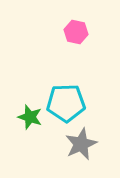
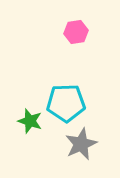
pink hexagon: rotated 20 degrees counterclockwise
green star: moved 4 px down
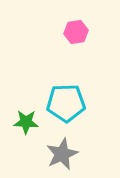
green star: moved 4 px left, 1 px down; rotated 15 degrees counterclockwise
gray star: moved 19 px left, 10 px down
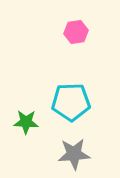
cyan pentagon: moved 5 px right, 1 px up
gray star: moved 12 px right; rotated 20 degrees clockwise
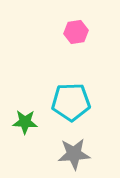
green star: moved 1 px left
